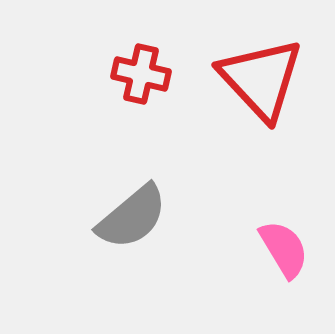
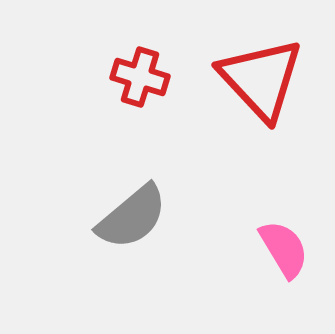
red cross: moved 1 px left, 3 px down; rotated 4 degrees clockwise
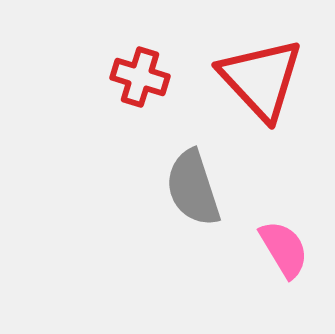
gray semicircle: moved 61 px right, 29 px up; rotated 112 degrees clockwise
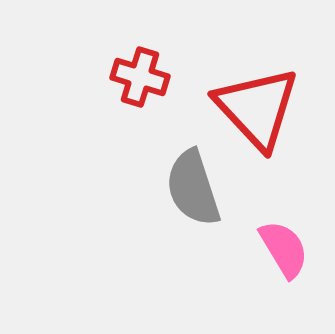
red triangle: moved 4 px left, 29 px down
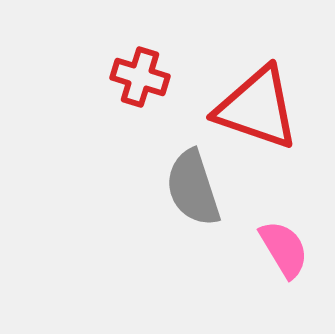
red triangle: rotated 28 degrees counterclockwise
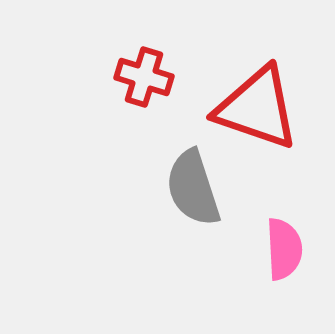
red cross: moved 4 px right
pink semicircle: rotated 28 degrees clockwise
